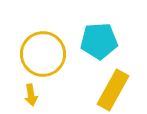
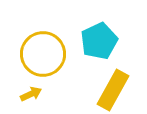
cyan pentagon: rotated 21 degrees counterclockwise
yellow arrow: moved 1 px up; rotated 105 degrees counterclockwise
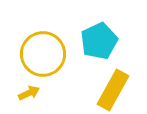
yellow arrow: moved 2 px left, 1 px up
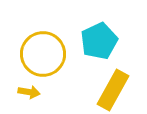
yellow arrow: moved 1 px up; rotated 35 degrees clockwise
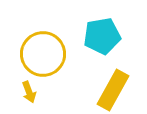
cyan pentagon: moved 3 px right, 5 px up; rotated 15 degrees clockwise
yellow arrow: rotated 60 degrees clockwise
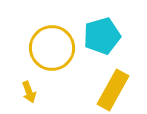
cyan pentagon: rotated 6 degrees counterclockwise
yellow circle: moved 9 px right, 6 px up
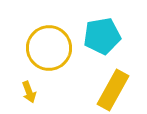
cyan pentagon: rotated 6 degrees clockwise
yellow circle: moved 3 px left
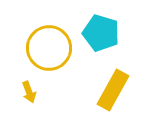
cyan pentagon: moved 1 px left, 3 px up; rotated 27 degrees clockwise
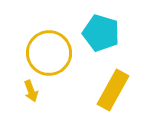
yellow circle: moved 5 px down
yellow arrow: moved 2 px right, 1 px up
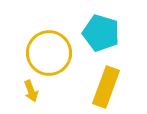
yellow rectangle: moved 7 px left, 3 px up; rotated 9 degrees counterclockwise
